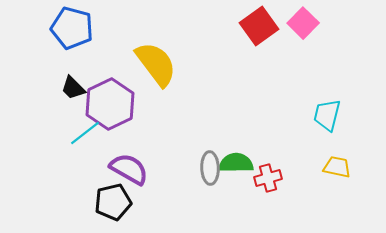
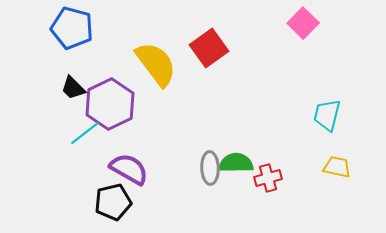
red square: moved 50 px left, 22 px down
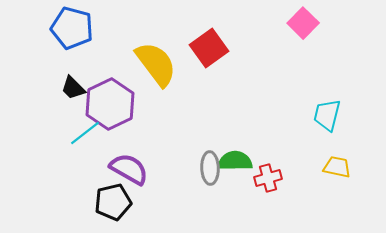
green semicircle: moved 1 px left, 2 px up
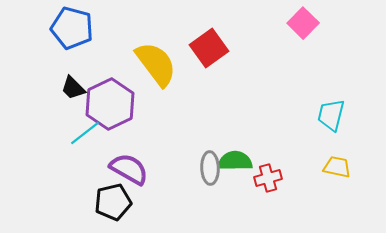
cyan trapezoid: moved 4 px right
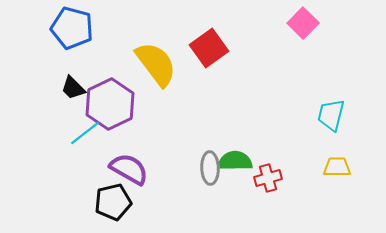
yellow trapezoid: rotated 12 degrees counterclockwise
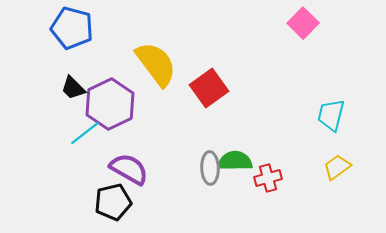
red square: moved 40 px down
yellow trapezoid: rotated 36 degrees counterclockwise
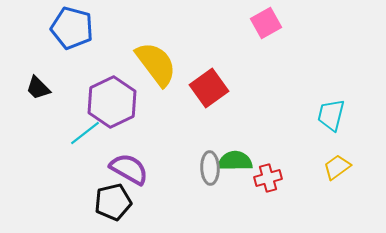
pink square: moved 37 px left; rotated 16 degrees clockwise
black trapezoid: moved 35 px left
purple hexagon: moved 2 px right, 2 px up
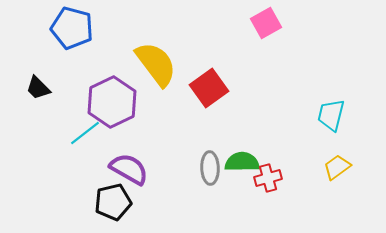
green semicircle: moved 7 px right, 1 px down
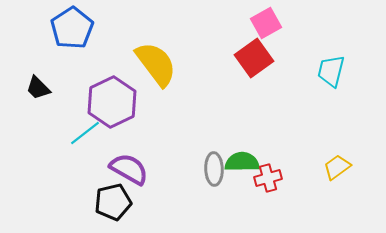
blue pentagon: rotated 24 degrees clockwise
red square: moved 45 px right, 30 px up
cyan trapezoid: moved 44 px up
gray ellipse: moved 4 px right, 1 px down
